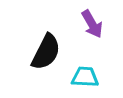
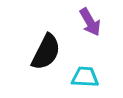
purple arrow: moved 2 px left, 2 px up
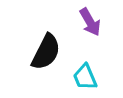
cyan trapezoid: rotated 116 degrees counterclockwise
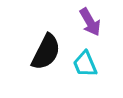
cyan trapezoid: moved 13 px up
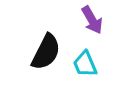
purple arrow: moved 2 px right, 2 px up
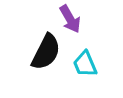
purple arrow: moved 22 px left, 1 px up
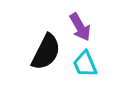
purple arrow: moved 10 px right, 8 px down
